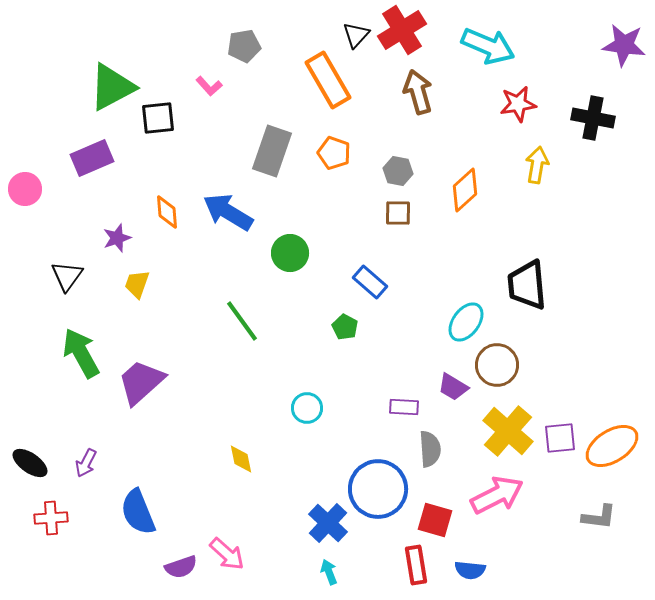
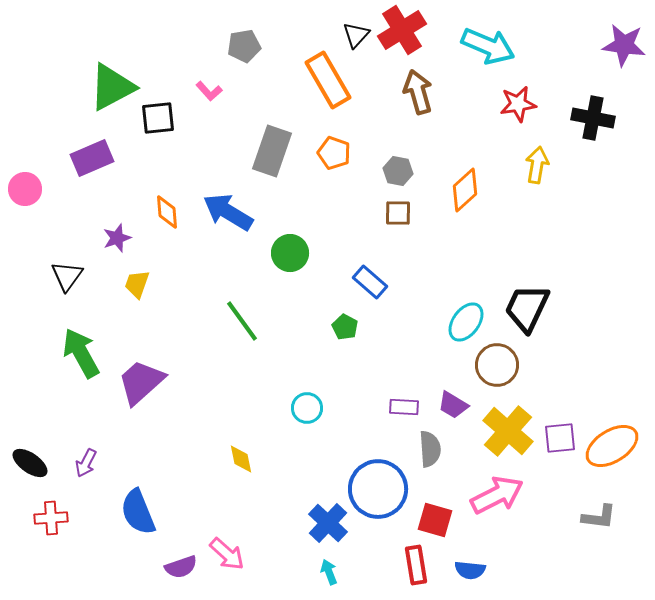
pink L-shape at (209, 86): moved 5 px down
black trapezoid at (527, 285): moved 23 px down; rotated 30 degrees clockwise
purple trapezoid at (453, 387): moved 18 px down
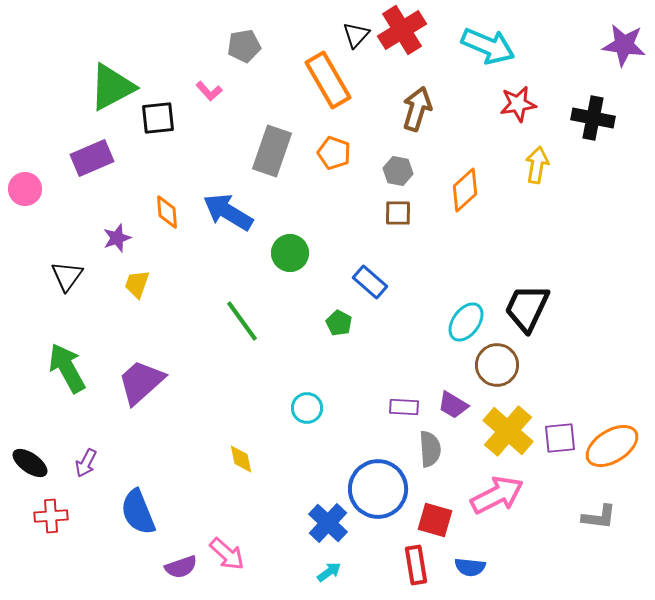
brown arrow at (418, 92): moved 1 px left, 17 px down; rotated 33 degrees clockwise
green pentagon at (345, 327): moved 6 px left, 4 px up
green arrow at (81, 353): moved 14 px left, 15 px down
red cross at (51, 518): moved 2 px up
blue semicircle at (470, 570): moved 3 px up
cyan arrow at (329, 572): rotated 75 degrees clockwise
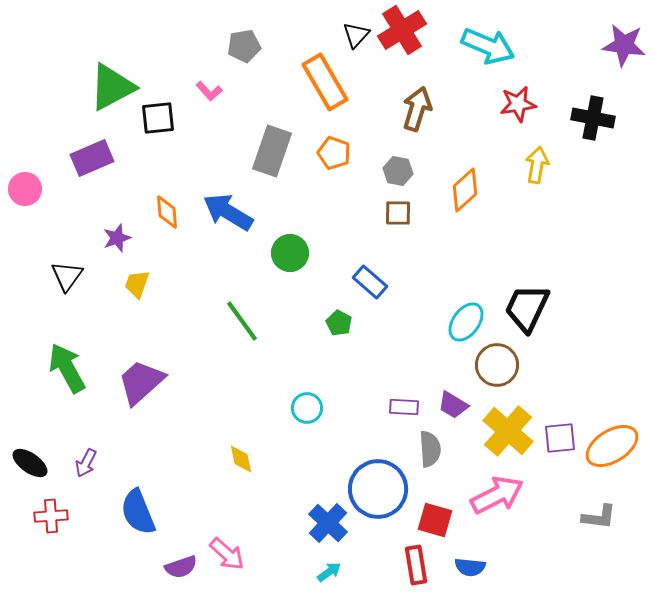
orange rectangle at (328, 80): moved 3 px left, 2 px down
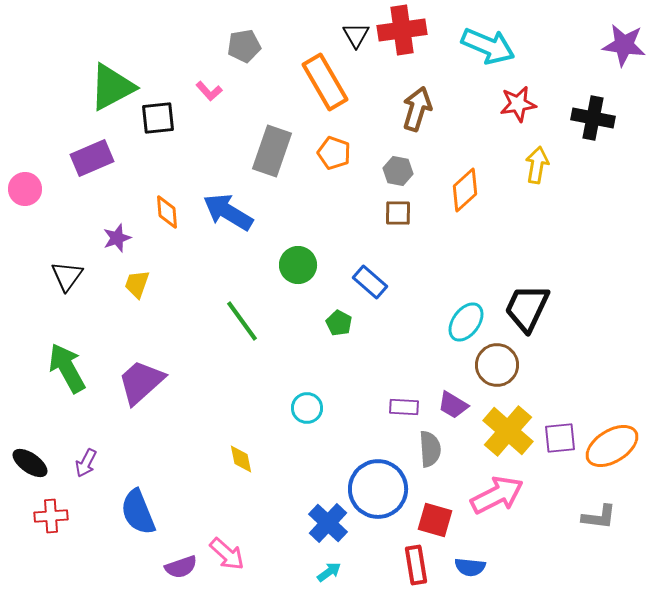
red cross at (402, 30): rotated 24 degrees clockwise
black triangle at (356, 35): rotated 12 degrees counterclockwise
green circle at (290, 253): moved 8 px right, 12 px down
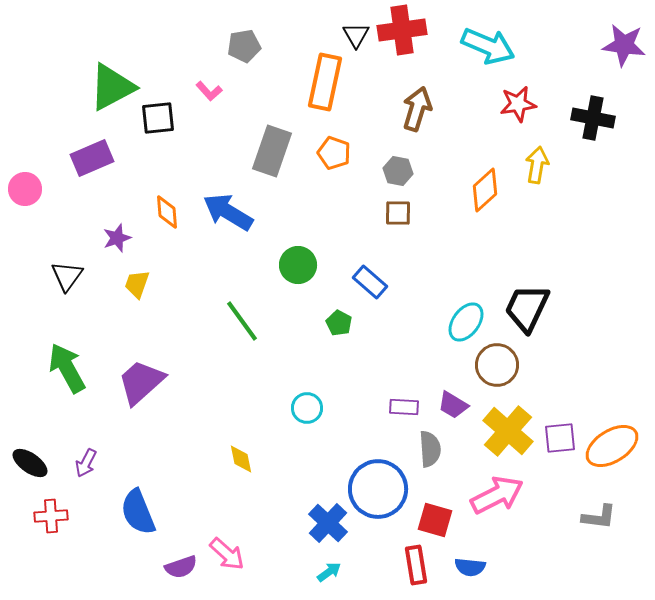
orange rectangle at (325, 82): rotated 42 degrees clockwise
orange diamond at (465, 190): moved 20 px right
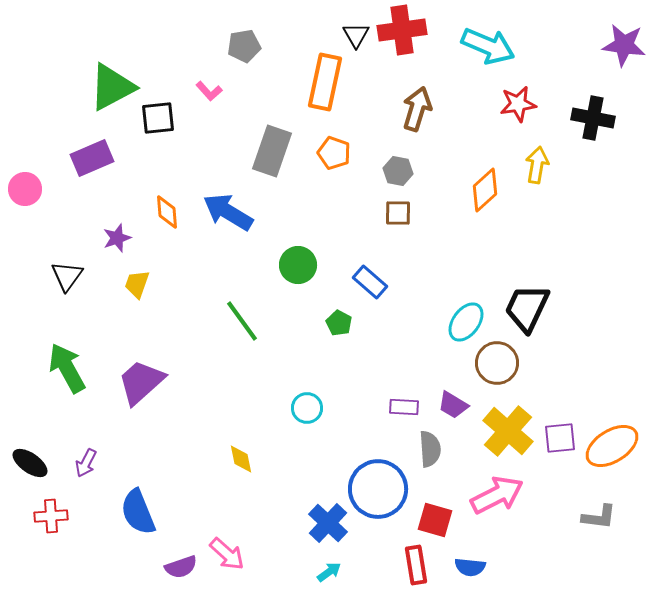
brown circle at (497, 365): moved 2 px up
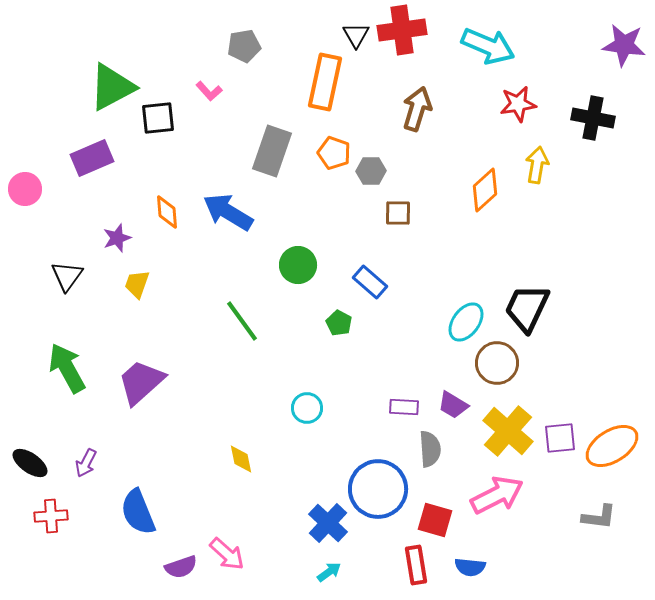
gray hexagon at (398, 171): moved 27 px left; rotated 12 degrees counterclockwise
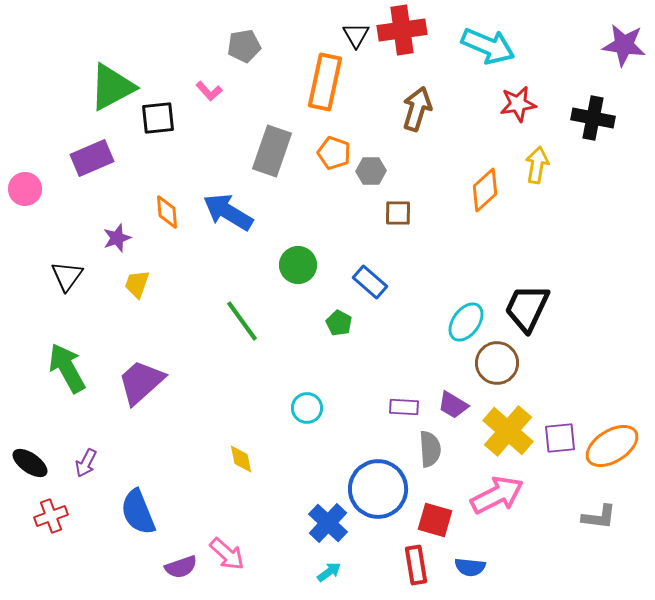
red cross at (51, 516): rotated 16 degrees counterclockwise
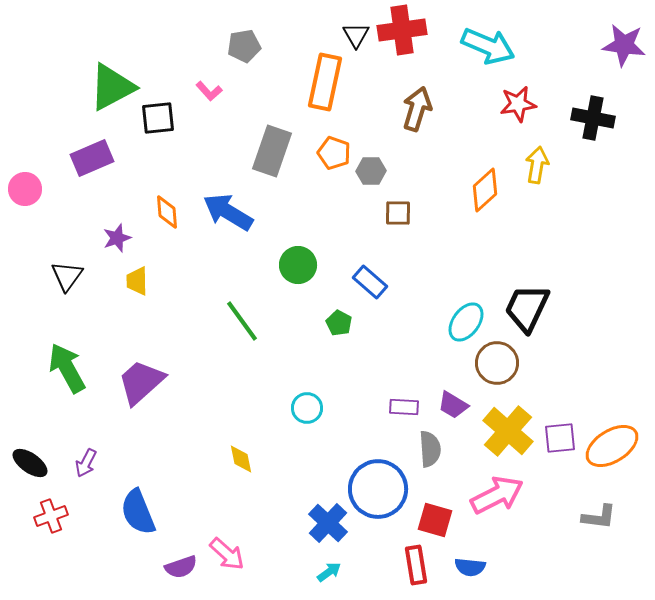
yellow trapezoid at (137, 284): moved 3 px up; rotated 20 degrees counterclockwise
